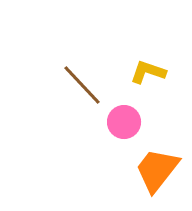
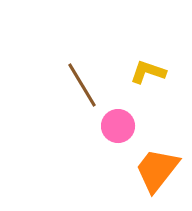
brown line: rotated 12 degrees clockwise
pink circle: moved 6 px left, 4 px down
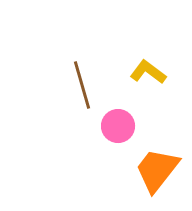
yellow L-shape: rotated 18 degrees clockwise
brown line: rotated 15 degrees clockwise
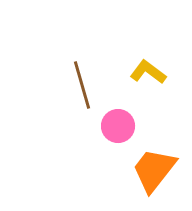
orange trapezoid: moved 3 px left
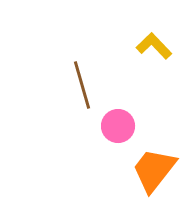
yellow L-shape: moved 6 px right, 26 px up; rotated 9 degrees clockwise
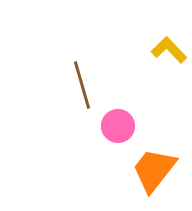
yellow L-shape: moved 15 px right, 4 px down
